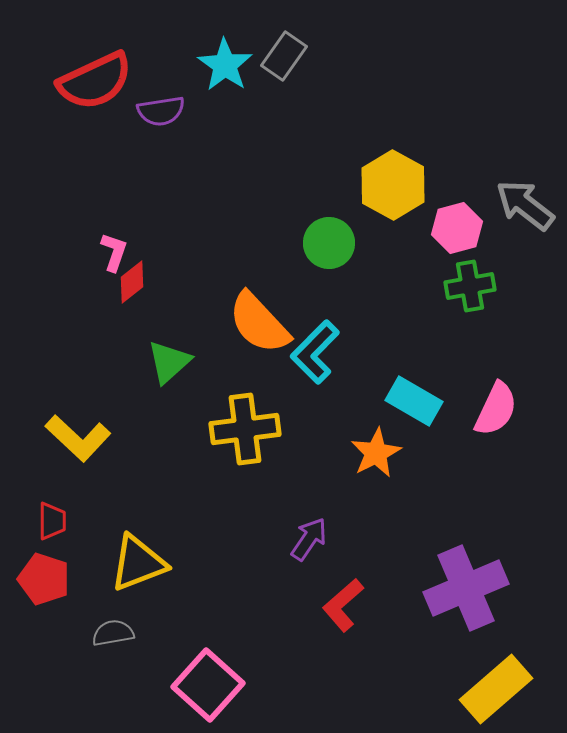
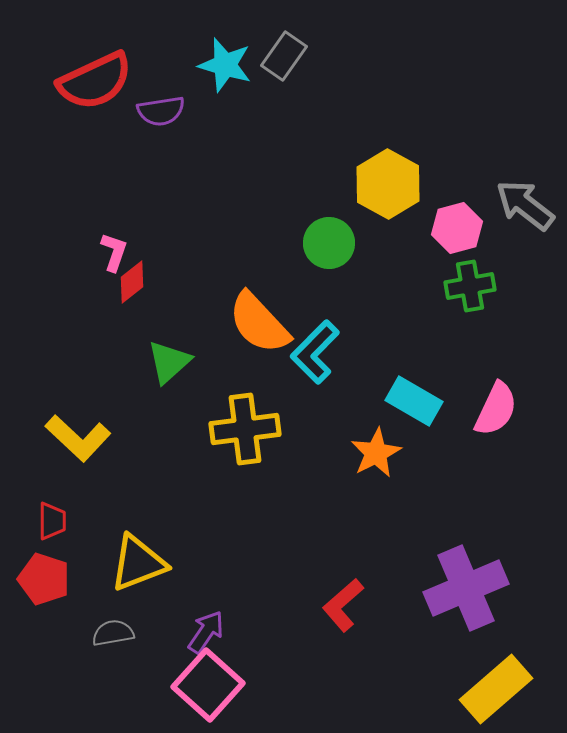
cyan star: rotated 18 degrees counterclockwise
yellow hexagon: moved 5 px left, 1 px up
purple arrow: moved 103 px left, 93 px down
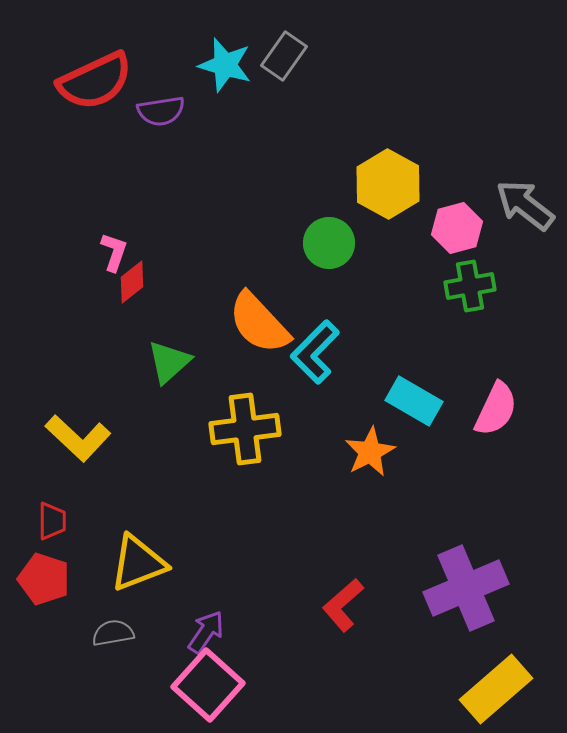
orange star: moved 6 px left, 1 px up
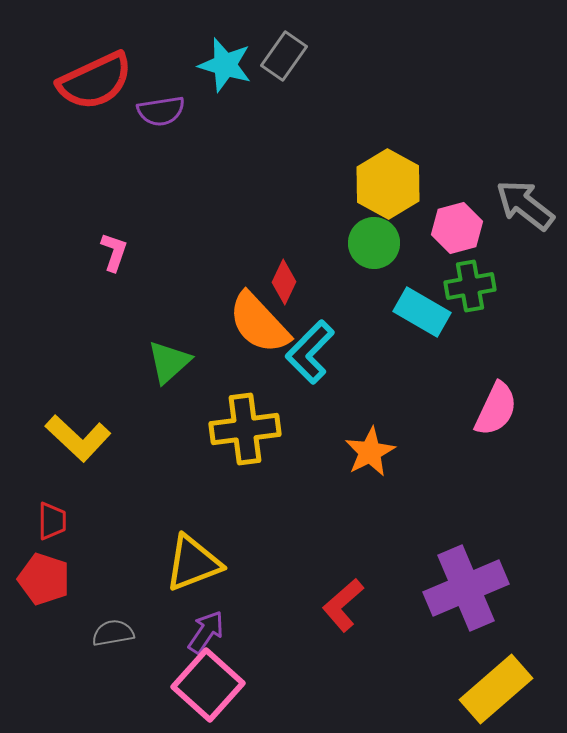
green circle: moved 45 px right
red diamond: moved 152 px right; rotated 27 degrees counterclockwise
cyan L-shape: moved 5 px left
cyan rectangle: moved 8 px right, 89 px up
yellow triangle: moved 55 px right
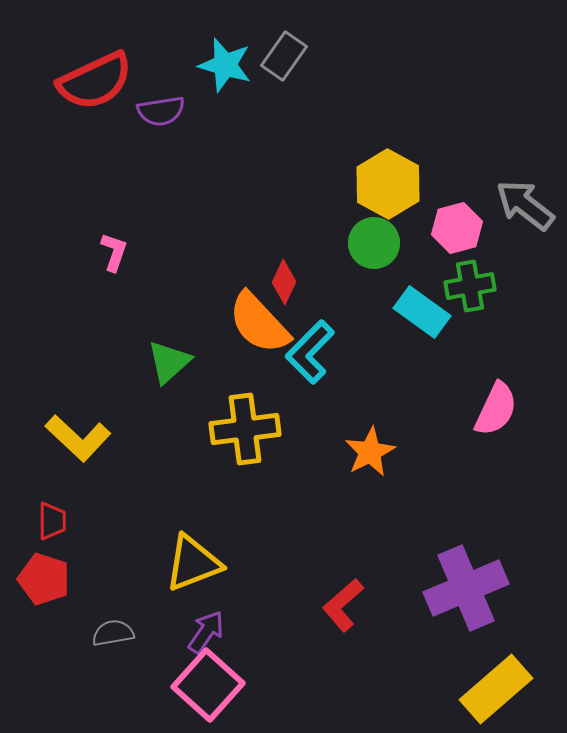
cyan rectangle: rotated 6 degrees clockwise
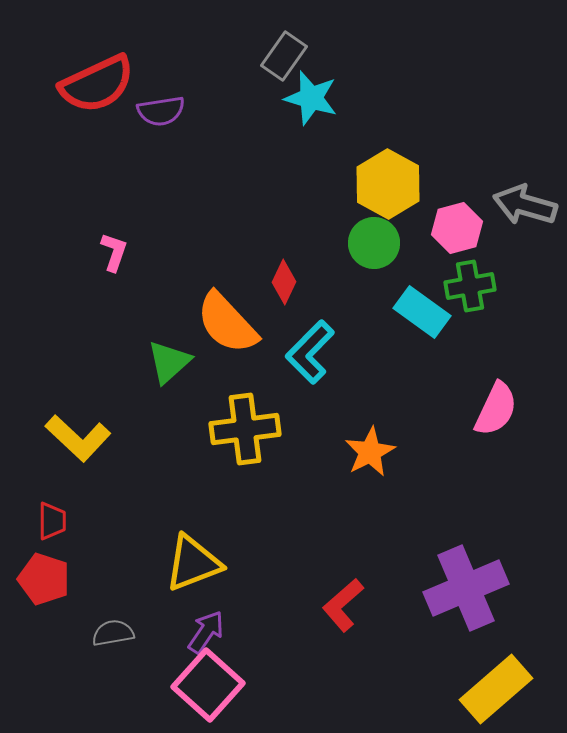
cyan star: moved 86 px right, 33 px down
red semicircle: moved 2 px right, 3 px down
gray arrow: rotated 22 degrees counterclockwise
orange semicircle: moved 32 px left
